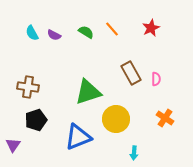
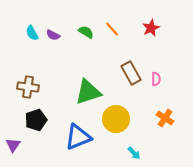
purple semicircle: moved 1 px left
cyan arrow: rotated 48 degrees counterclockwise
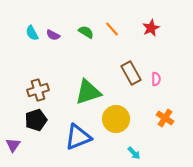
brown cross: moved 10 px right, 3 px down; rotated 25 degrees counterclockwise
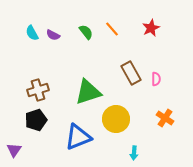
green semicircle: rotated 21 degrees clockwise
purple triangle: moved 1 px right, 5 px down
cyan arrow: rotated 48 degrees clockwise
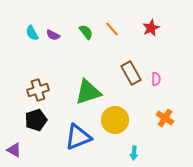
yellow circle: moved 1 px left, 1 px down
purple triangle: rotated 35 degrees counterclockwise
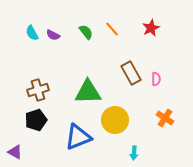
green triangle: rotated 16 degrees clockwise
purple triangle: moved 1 px right, 2 px down
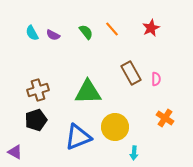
yellow circle: moved 7 px down
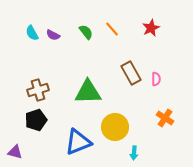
blue triangle: moved 5 px down
purple triangle: rotated 14 degrees counterclockwise
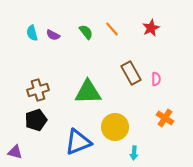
cyan semicircle: rotated 14 degrees clockwise
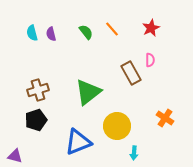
purple semicircle: moved 2 px left, 1 px up; rotated 48 degrees clockwise
pink semicircle: moved 6 px left, 19 px up
green triangle: rotated 36 degrees counterclockwise
yellow circle: moved 2 px right, 1 px up
purple triangle: moved 4 px down
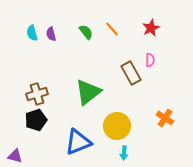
brown cross: moved 1 px left, 4 px down
cyan arrow: moved 10 px left
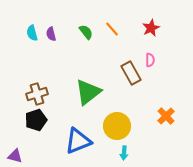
orange cross: moved 1 px right, 2 px up; rotated 12 degrees clockwise
blue triangle: moved 1 px up
